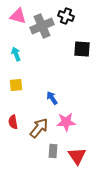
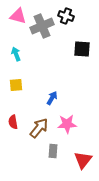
blue arrow: rotated 64 degrees clockwise
pink star: moved 1 px right, 2 px down
red triangle: moved 6 px right, 4 px down; rotated 12 degrees clockwise
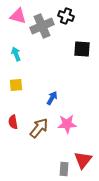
gray rectangle: moved 11 px right, 18 px down
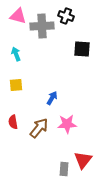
gray cross: rotated 20 degrees clockwise
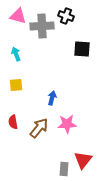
blue arrow: rotated 16 degrees counterclockwise
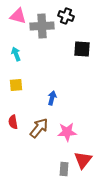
pink star: moved 8 px down
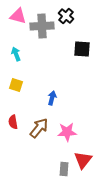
black cross: rotated 21 degrees clockwise
yellow square: rotated 24 degrees clockwise
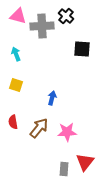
red triangle: moved 2 px right, 2 px down
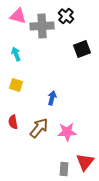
black square: rotated 24 degrees counterclockwise
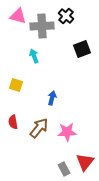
cyan arrow: moved 18 px right, 2 px down
gray rectangle: rotated 32 degrees counterclockwise
